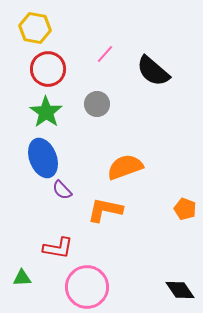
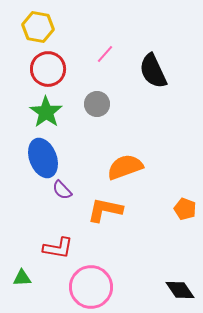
yellow hexagon: moved 3 px right, 1 px up
black semicircle: rotated 24 degrees clockwise
pink circle: moved 4 px right
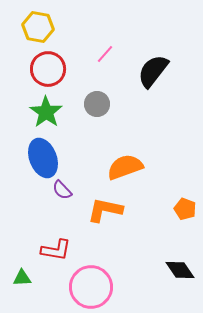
black semicircle: rotated 63 degrees clockwise
red L-shape: moved 2 px left, 2 px down
black diamond: moved 20 px up
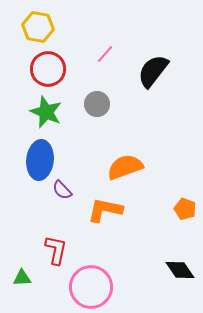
green star: rotated 12 degrees counterclockwise
blue ellipse: moved 3 px left, 2 px down; rotated 27 degrees clockwise
red L-shape: rotated 88 degrees counterclockwise
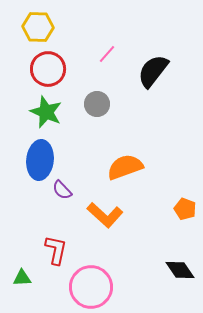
yellow hexagon: rotated 8 degrees counterclockwise
pink line: moved 2 px right
orange L-shape: moved 5 px down; rotated 150 degrees counterclockwise
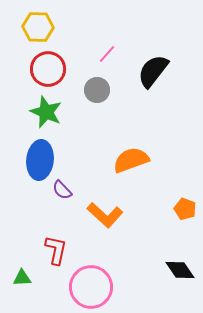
gray circle: moved 14 px up
orange semicircle: moved 6 px right, 7 px up
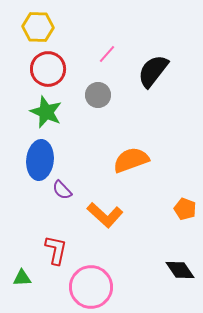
gray circle: moved 1 px right, 5 px down
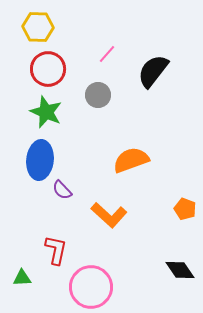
orange L-shape: moved 4 px right
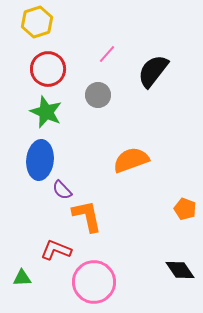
yellow hexagon: moved 1 px left, 5 px up; rotated 20 degrees counterclockwise
orange L-shape: moved 22 px left, 1 px down; rotated 144 degrees counterclockwise
red L-shape: rotated 80 degrees counterclockwise
pink circle: moved 3 px right, 5 px up
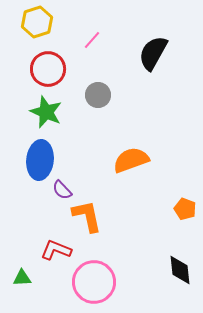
pink line: moved 15 px left, 14 px up
black semicircle: moved 18 px up; rotated 9 degrees counterclockwise
black diamond: rotated 28 degrees clockwise
